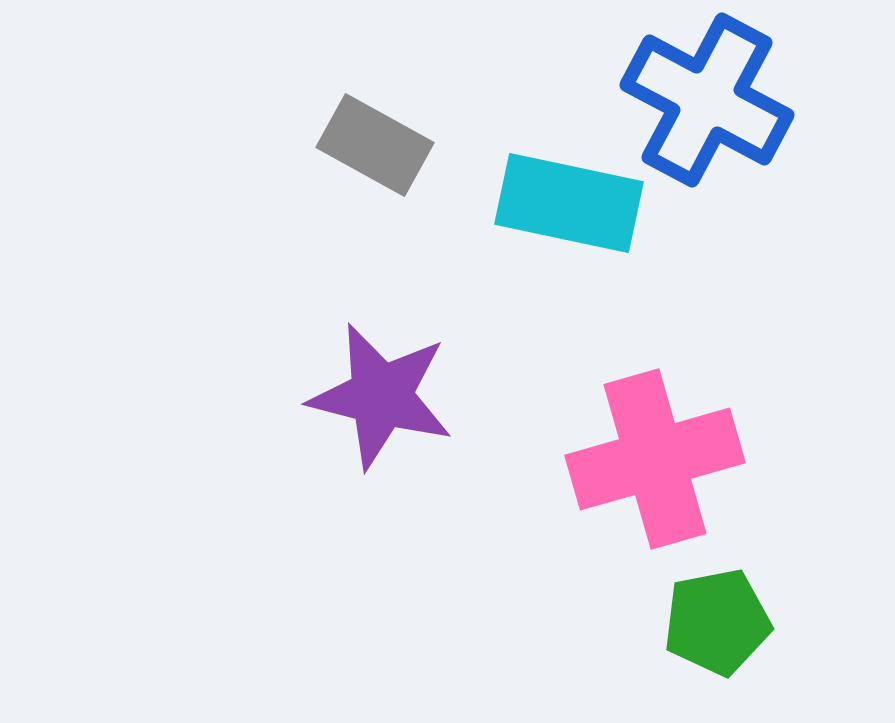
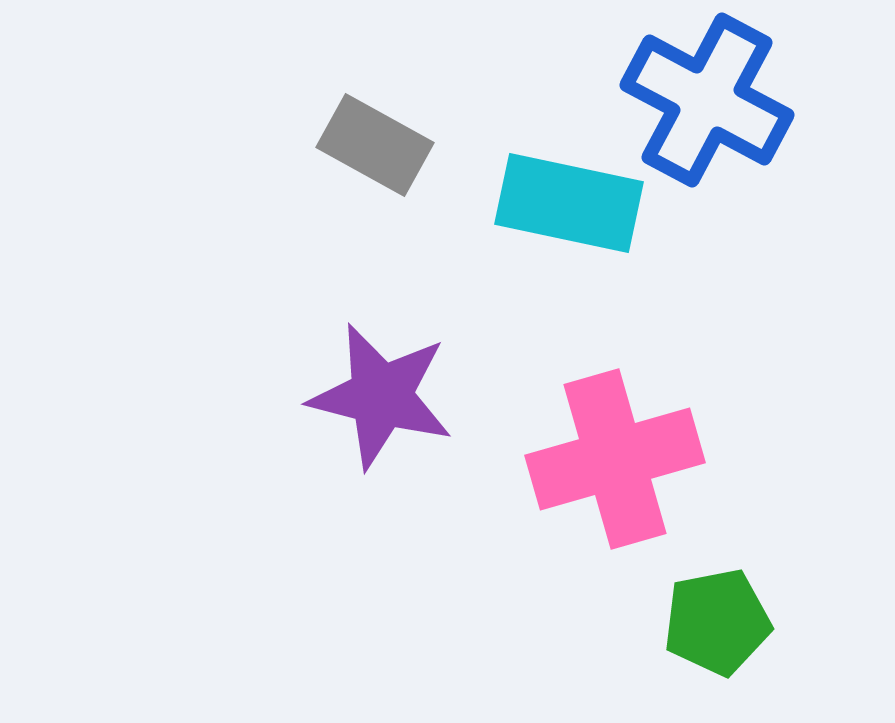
pink cross: moved 40 px left
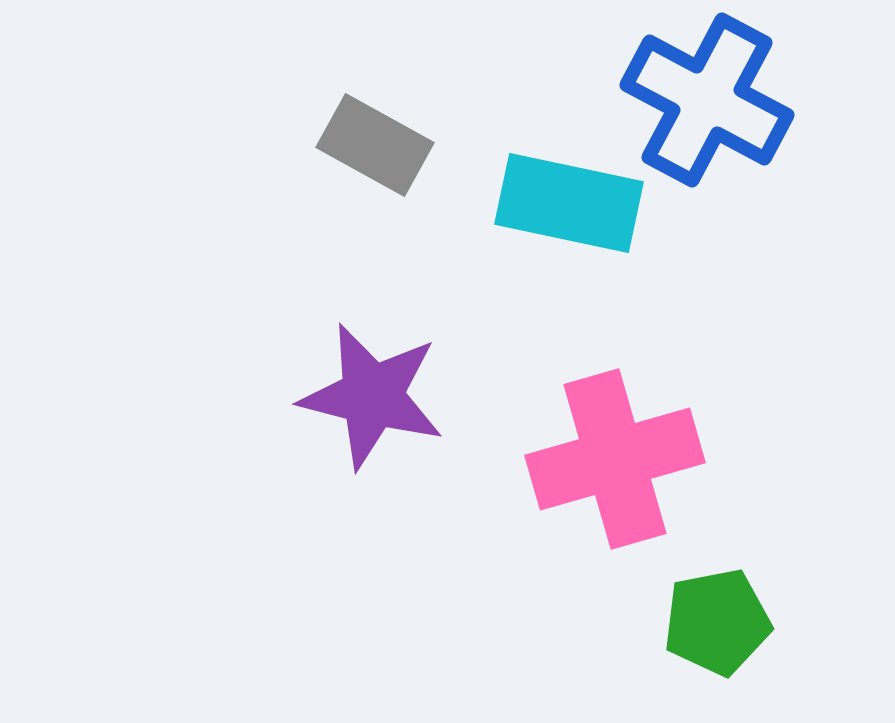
purple star: moved 9 px left
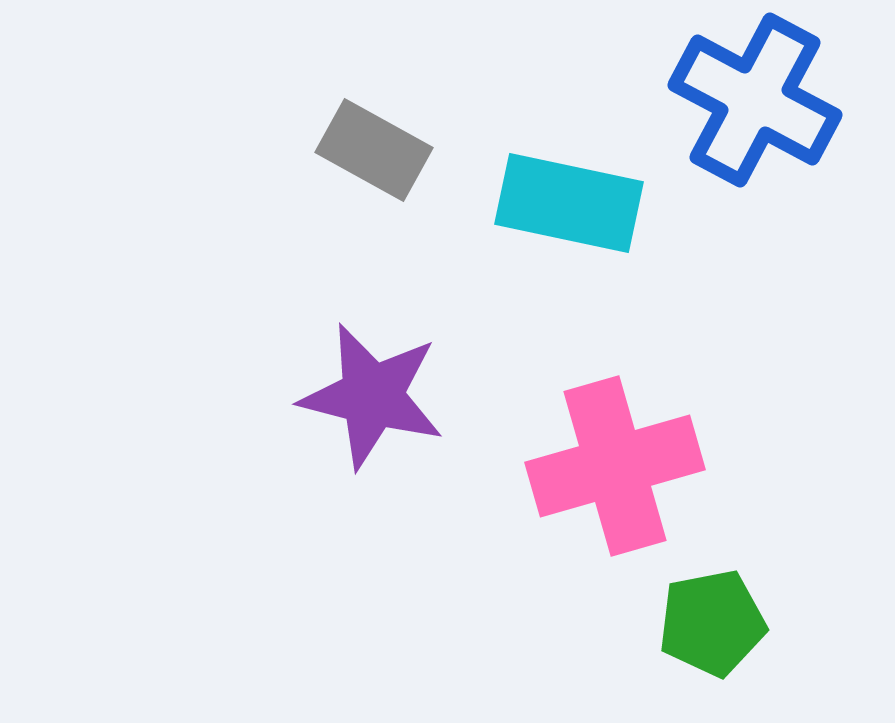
blue cross: moved 48 px right
gray rectangle: moved 1 px left, 5 px down
pink cross: moved 7 px down
green pentagon: moved 5 px left, 1 px down
